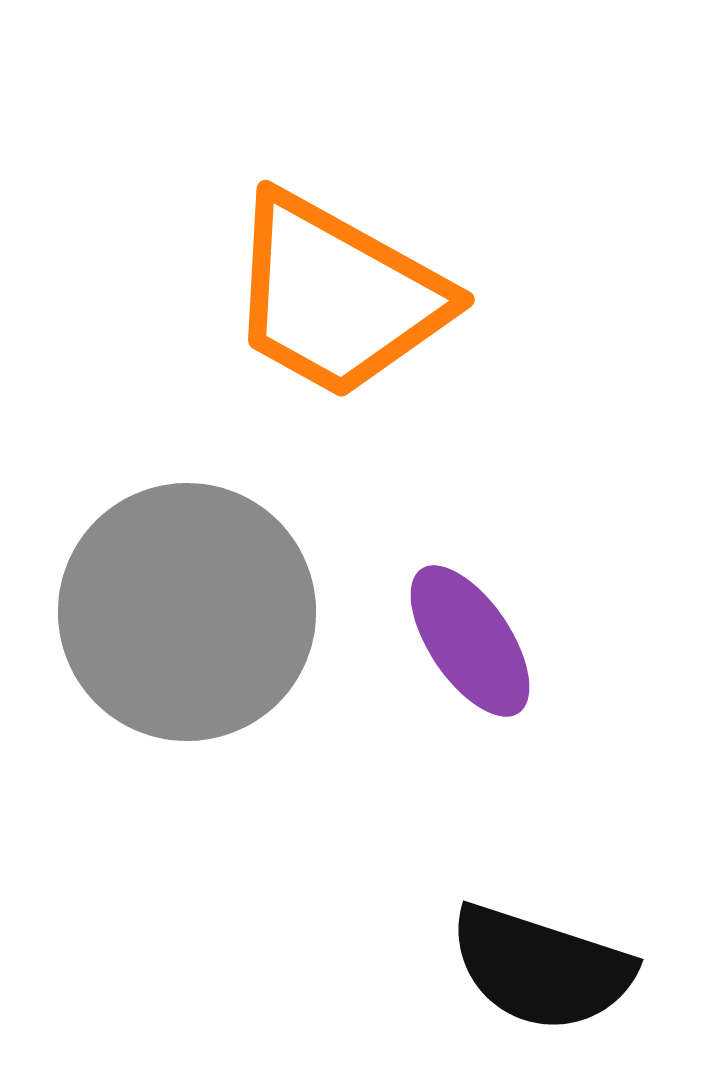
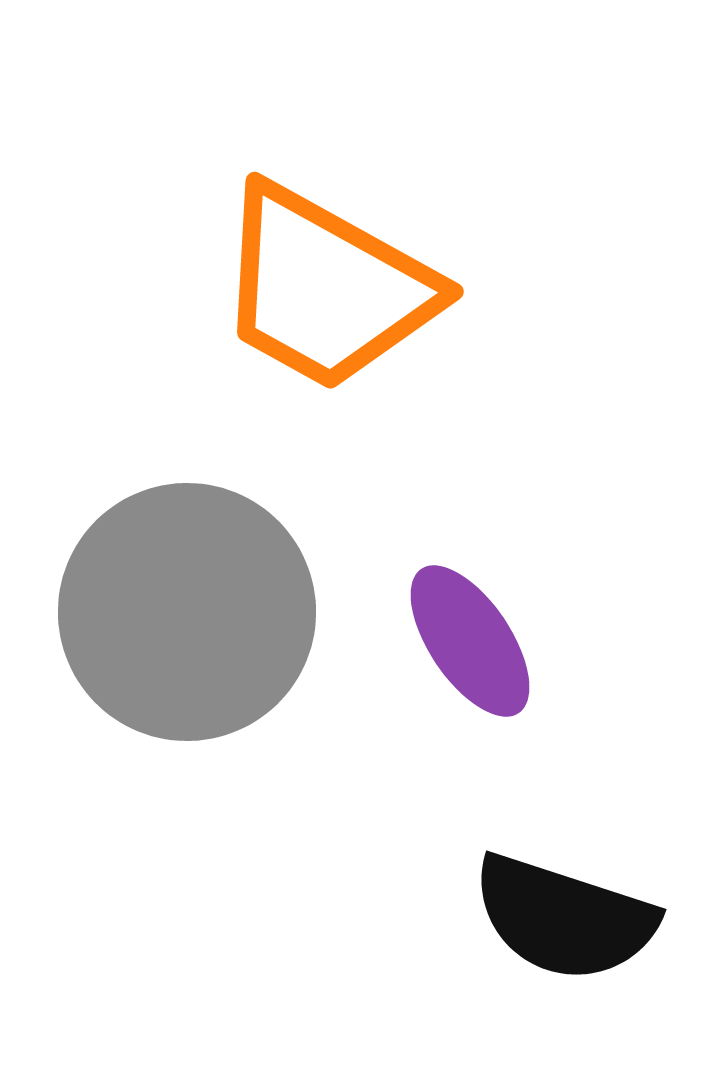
orange trapezoid: moved 11 px left, 8 px up
black semicircle: moved 23 px right, 50 px up
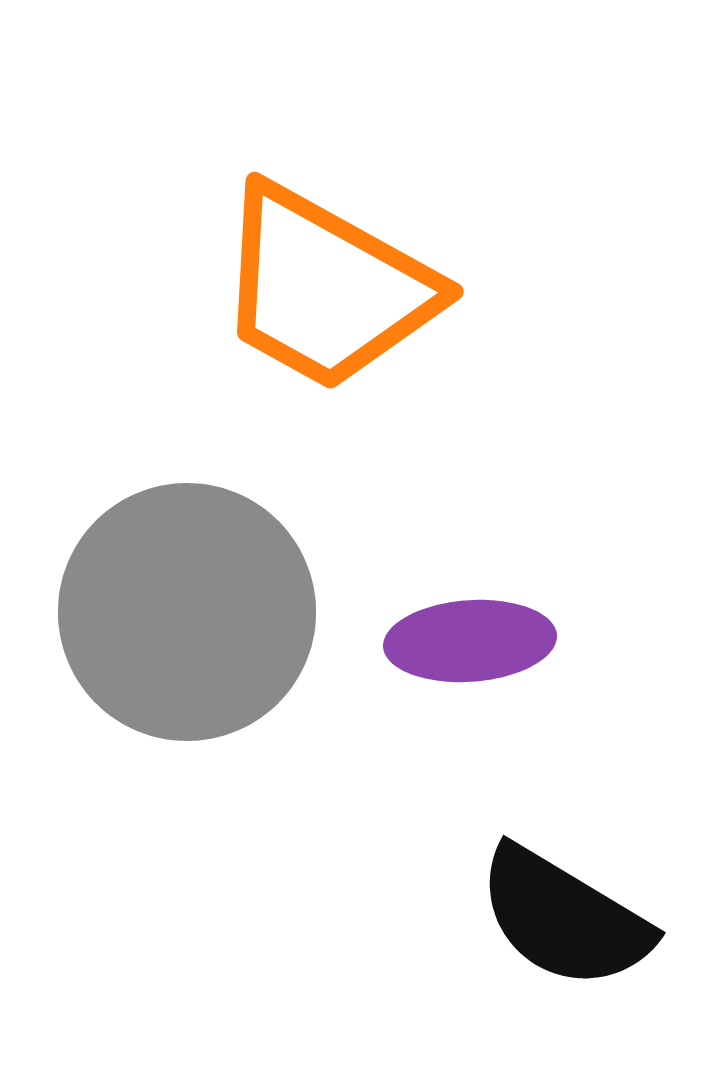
purple ellipse: rotated 60 degrees counterclockwise
black semicircle: rotated 13 degrees clockwise
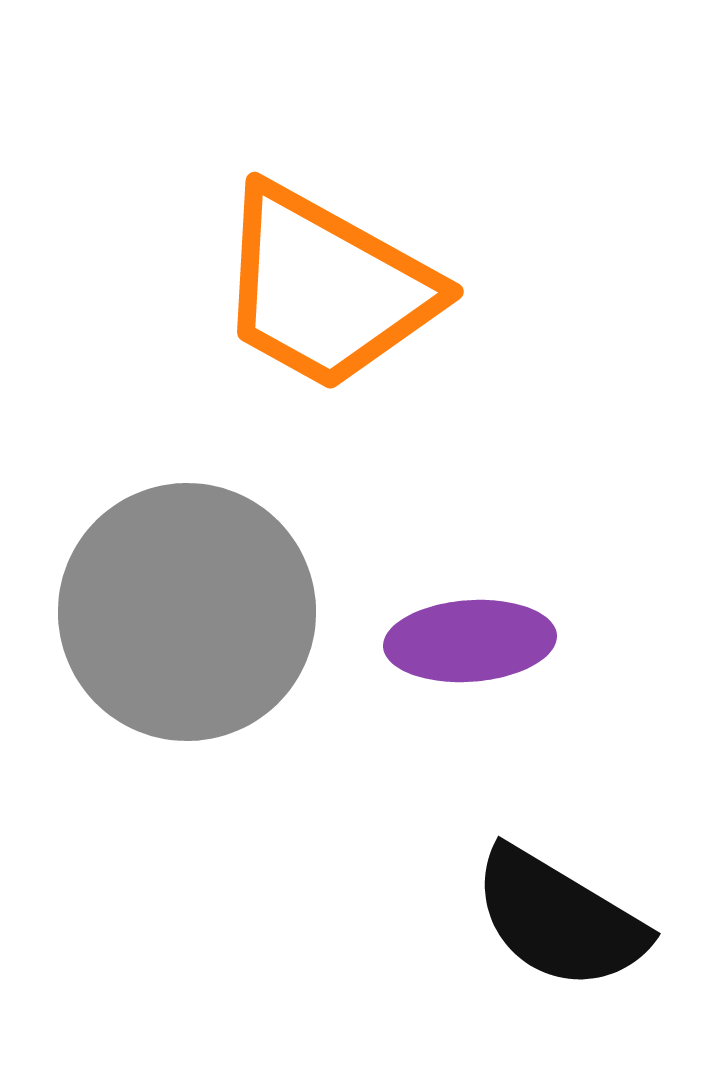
black semicircle: moved 5 px left, 1 px down
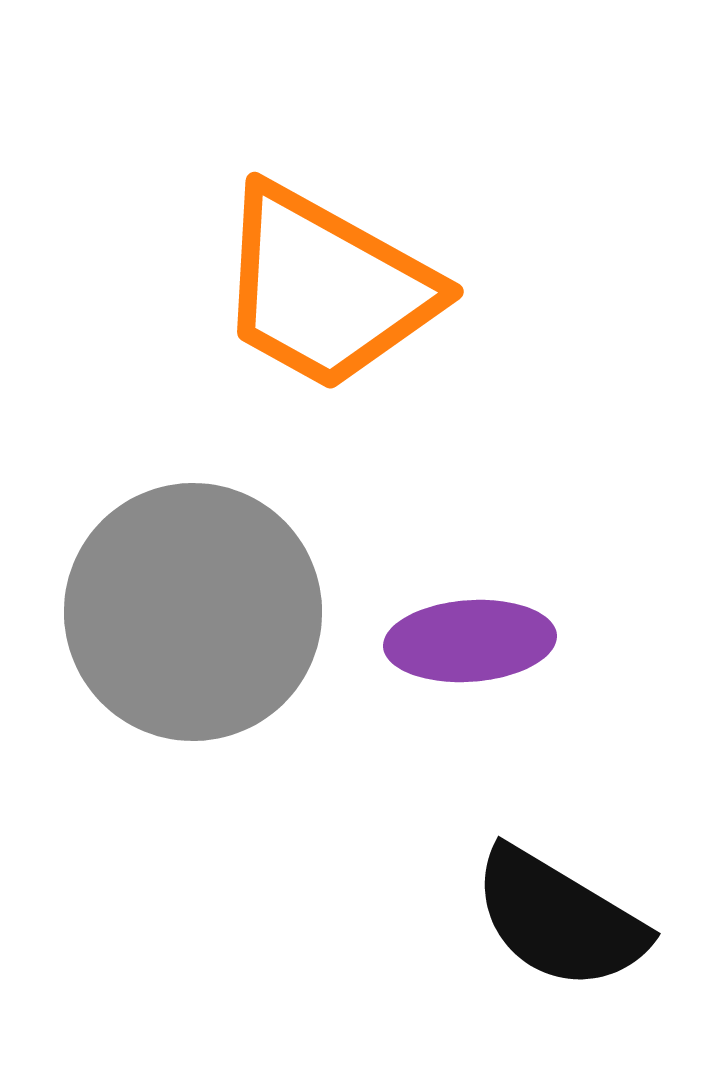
gray circle: moved 6 px right
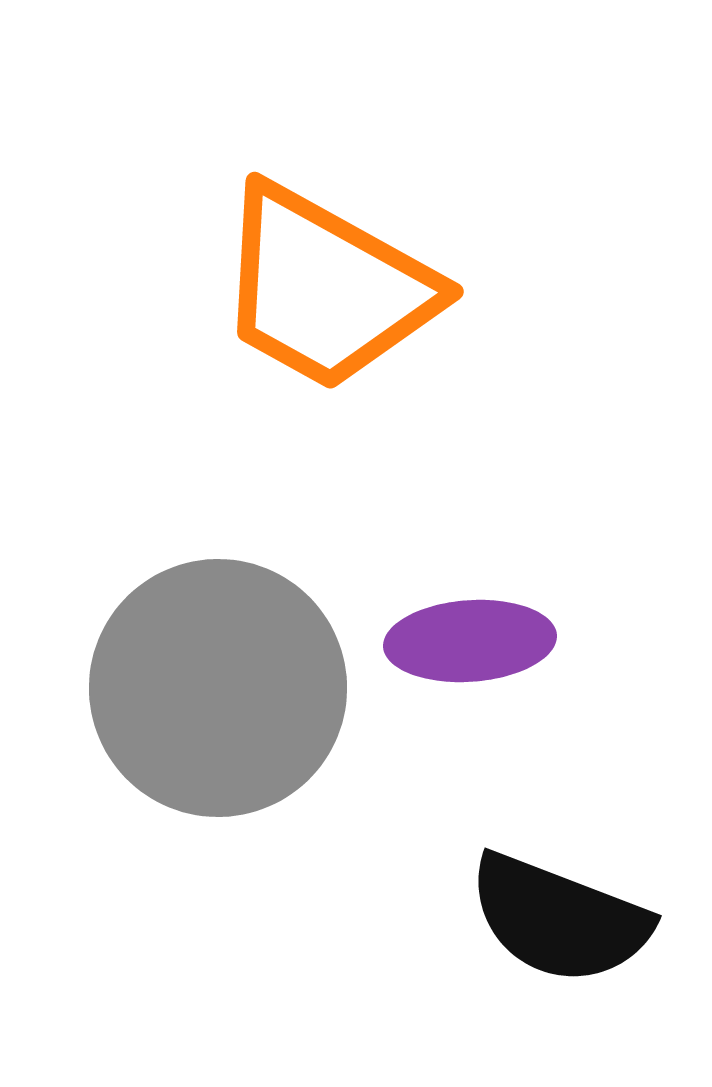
gray circle: moved 25 px right, 76 px down
black semicircle: rotated 10 degrees counterclockwise
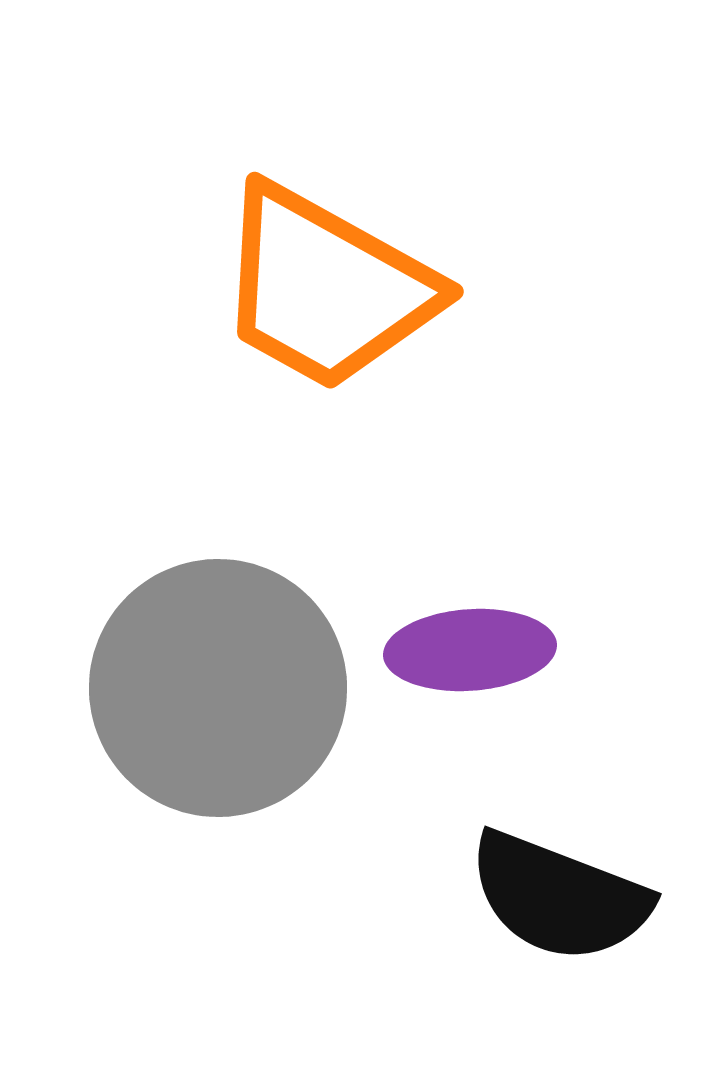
purple ellipse: moved 9 px down
black semicircle: moved 22 px up
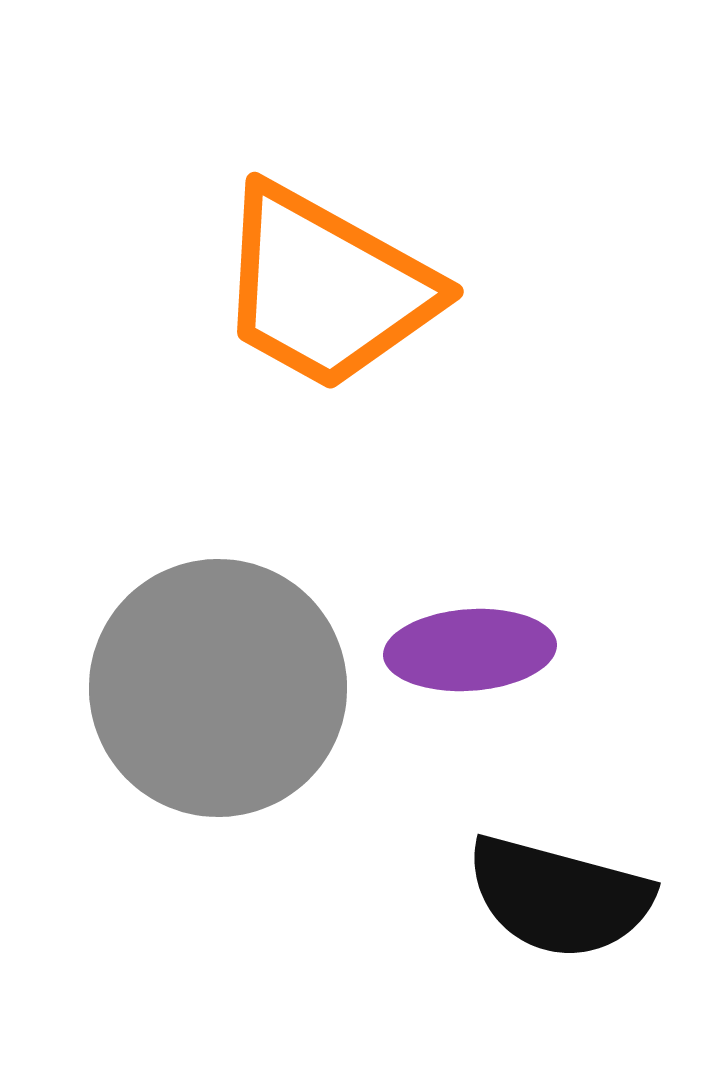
black semicircle: rotated 6 degrees counterclockwise
